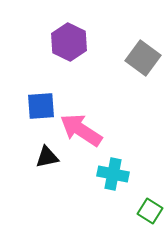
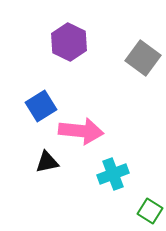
blue square: rotated 28 degrees counterclockwise
pink arrow: moved 1 px down; rotated 153 degrees clockwise
black triangle: moved 5 px down
cyan cross: rotated 32 degrees counterclockwise
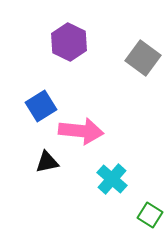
cyan cross: moved 1 px left, 5 px down; rotated 28 degrees counterclockwise
green square: moved 4 px down
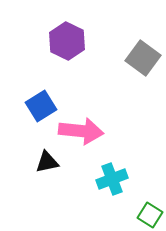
purple hexagon: moved 2 px left, 1 px up
cyan cross: rotated 28 degrees clockwise
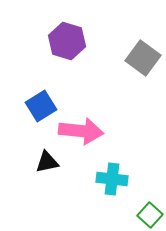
purple hexagon: rotated 9 degrees counterclockwise
cyan cross: rotated 28 degrees clockwise
green square: rotated 10 degrees clockwise
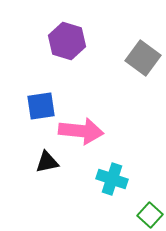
blue square: rotated 24 degrees clockwise
cyan cross: rotated 12 degrees clockwise
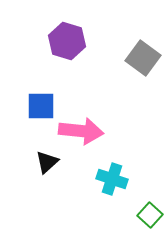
blue square: rotated 8 degrees clockwise
black triangle: rotated 30 degrees counterclockwise
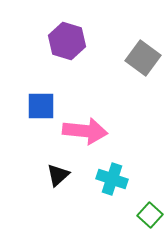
pink arrow: moved 4 px right
black triangle: moved 11 px right, 13 px down
